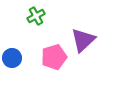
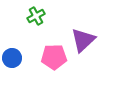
pink pentagon: rotated 15 degrees clockwise
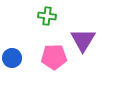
green cross: moved 11 px right; rotated 36 degrees clockwise
purple triangle: rotated 16 degrees counterclockwise
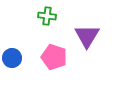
purple triangle: moved 4 px right, 4 px up
pink pentagon: rotated 20 degrees clockwise
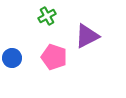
green cross: rotated 36 degrees counterclockwise
purple triangle: rotated 32 degrees clockwise
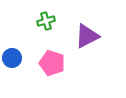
green cross: moved 1 px left, 5 px down; rotated 12 degrees clockwise
pink pentagon: moved 2 px left, 6 px down
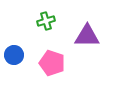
purple triangle: rotated 28 degrees clockwise
blue circle: moved 2 px right, 3 px up
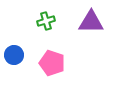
purple triangle: moved 4 px right, 14 px up
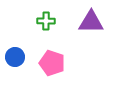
green cross: rotated 18 degrees clockwise
blue circle: moved 1 px right, 2 px down
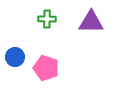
green cross: moved 1 px right, 2 px up
pink pentagon: moved 6 px left, 5 px down
